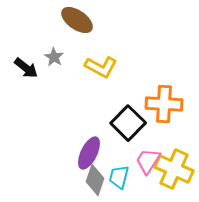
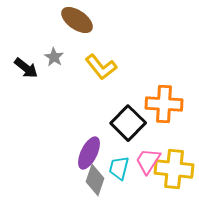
yellow L-shape: rotated 24 degrees clockwise
yellow cross: rotated 18 degrees counterclockwise
cyan trapezoid: moved 9 px up
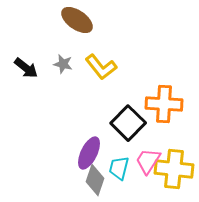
gray star: moved 9 px right, 7 px down; rotated 18 degrees counterclockwise
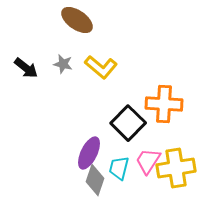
yellow L-shape: rotated 12 degrees counterclockwise
yellow cross: moved 2 px right, 1 px up; rotated 15 degrees counterclockwise
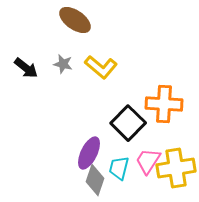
brown ellipse: moved 2 px left
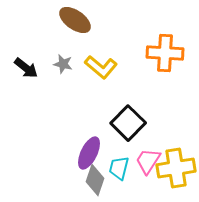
orange cross: moved 1 px right, 51 px up
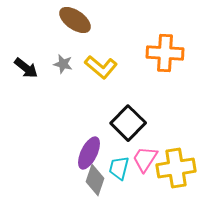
pink trapezoid: moved 3 px left, 2 px up
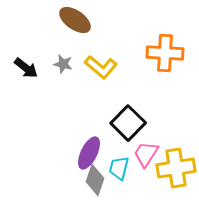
pink trapezoid: moved 1 px right, 5 px up
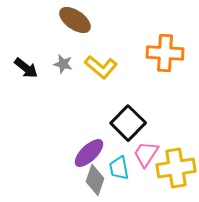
purple ellipse: rotated 20 degrees clockwise
cyan trapezoid: rotated 25 degrees counterclockwise
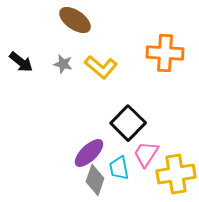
black arrow: moved 5 px left, 6 px up
yellow cross: moved 6 px down
